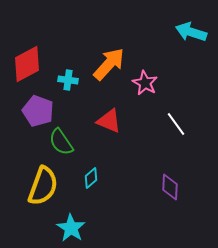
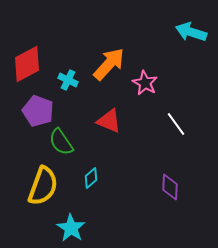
cyan cross: rotated 18 degrees clockwise
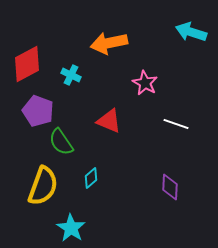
orange arrow: moved 21 px up; rotated 144 degrees counterclockwise
cyan cross: moved 3 px right, 5 px up
white line: rotated 35 degrees counterclockwise
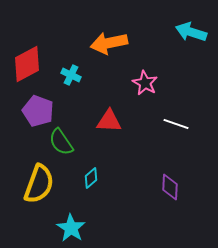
red triangle: rotated 20 degrees counterclockwise
yellow semicircle: moved 4 px left, 2 px up
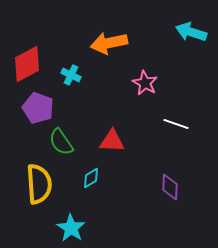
purple pentagon: moved 3 px up
red triangle: moved 3 px right, 20 px down
cyan diamond: rotated 10 degrees clockwise
yellow semicircle: rotated 24 degrees counterclockwise
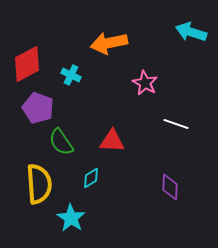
cyan star: moved 10 px up
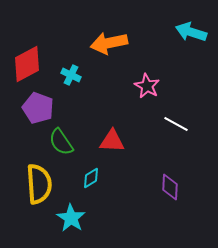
pink star: moved 2 px right, 3 px down
white line: rotated 10 degrees clockwise
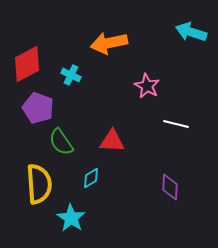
white line: rotated 15 degrees counterclockwise
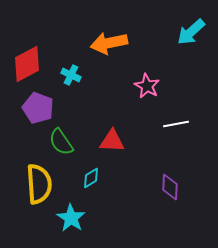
cyan arrow: rotated 60 degrees counterclockwise
white line: rotated 25 degrees counterclockwise
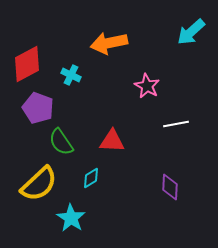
yellow semicircle: rotated 51 degrees clockwise
